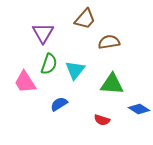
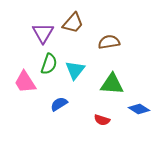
brown trapezoid: moved 12 px left, 4 px down
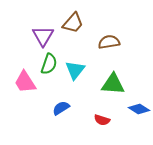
purple triangle: moved 3 px down
green triangle: moved 1 px right
blue semicircle: moved 2 px right, 4 px down
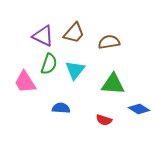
brown trapezoid: moved 1 px right, 10 px down
purple triangle: rotated 35 degrees counterclockwise
blue semicircle: rotated 36 degrees clockwise
red semicircle: moved 2 px right
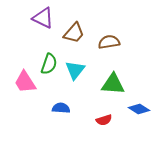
purple triangle: moved 18 px up
red semicircle: rotated 35 degrees counterclockwise
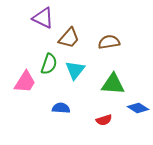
brown trapezoid: moved 5 px left, 5 px down
pink trapezoid: rotated 115 degrees counterclockwise
blue diamond: moved 1 px left, 1 px up
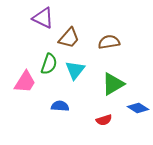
green triangle: rotated 35 degrees counterclockwise
blue semicircle: moved 1 px left, 2 px up
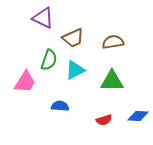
brown trapezoid: moved 4 px right; rotated 25 degrees clockwise
brown semicircle: moved 4 px right
green semicircle: moved 4 px up
cyan triangle: rotated 25 degrees clockwise
green triangle: moved 1 px left, 3 px up; rotated 30 degrees clockwise
blue diamond: moved 8 px down; rotated 30 degrees counterclockwise
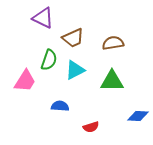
brown semicircle: moved 1 px down
pink trapezoid: moved 1 px up
red semicircle: moved 13 px left, 7 px down
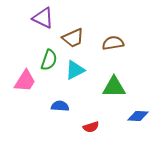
green triangle: moved 2 px right, 6 px down
